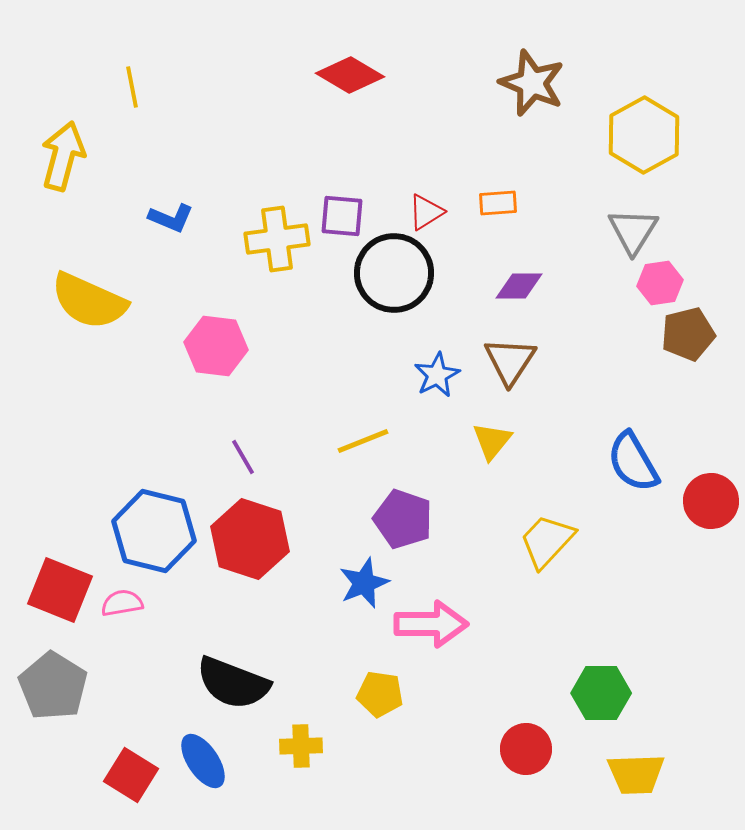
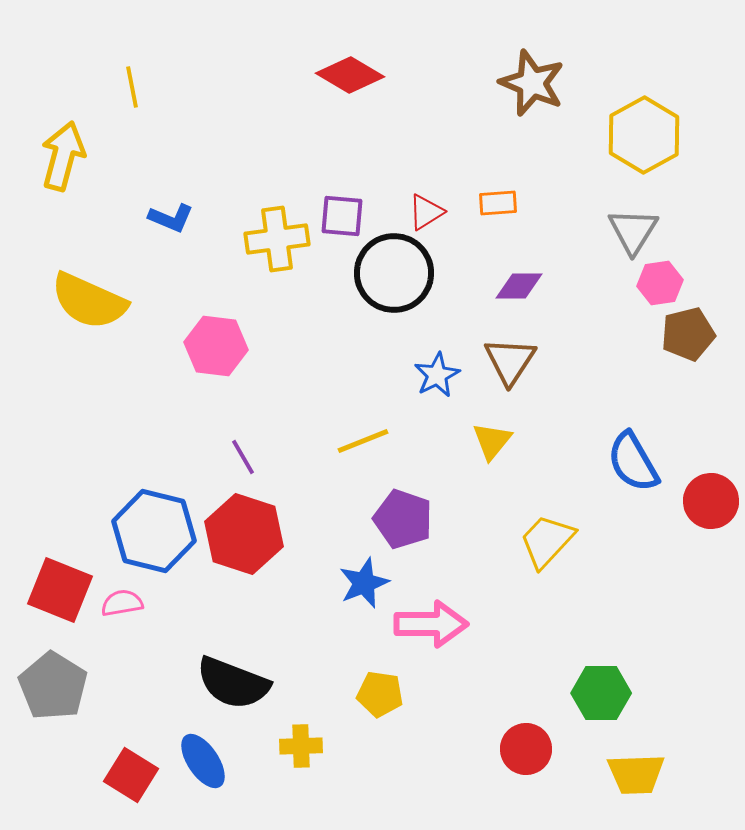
red hexagon at (250, 539): moved 6 px left, 5 px up
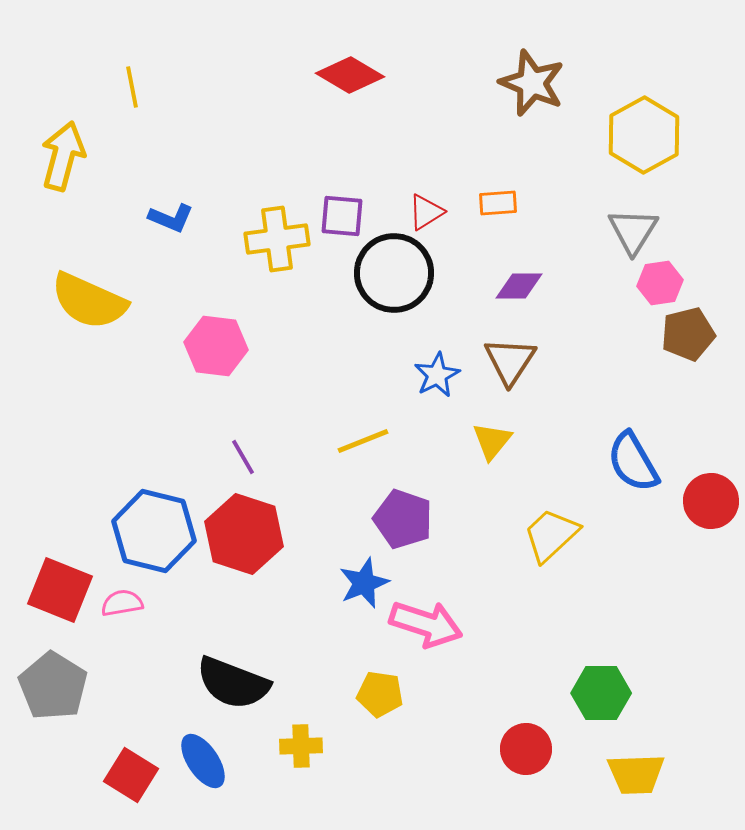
yellow trapezoid at (547, 541): moved 4 px right, 6 px up; rotated 4 degrees clockwise
pink arrow at (431, 624): moved 5 px left; rotated 18 degrees clockwise
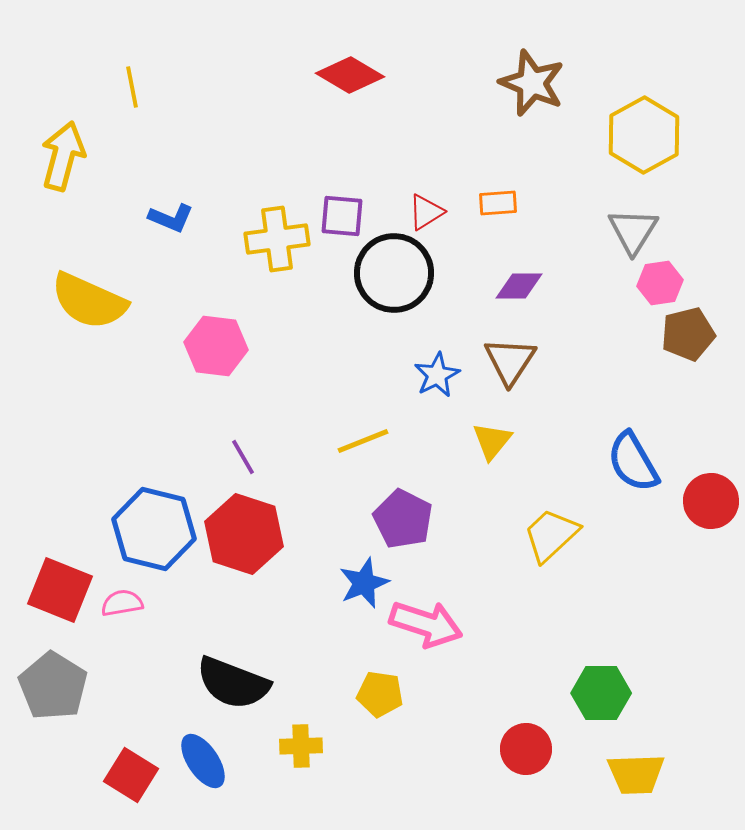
purple pentagon at (403, 519): rotated 8 degrees clockwise
blue hexagon at (154, 531): moved 2 px up
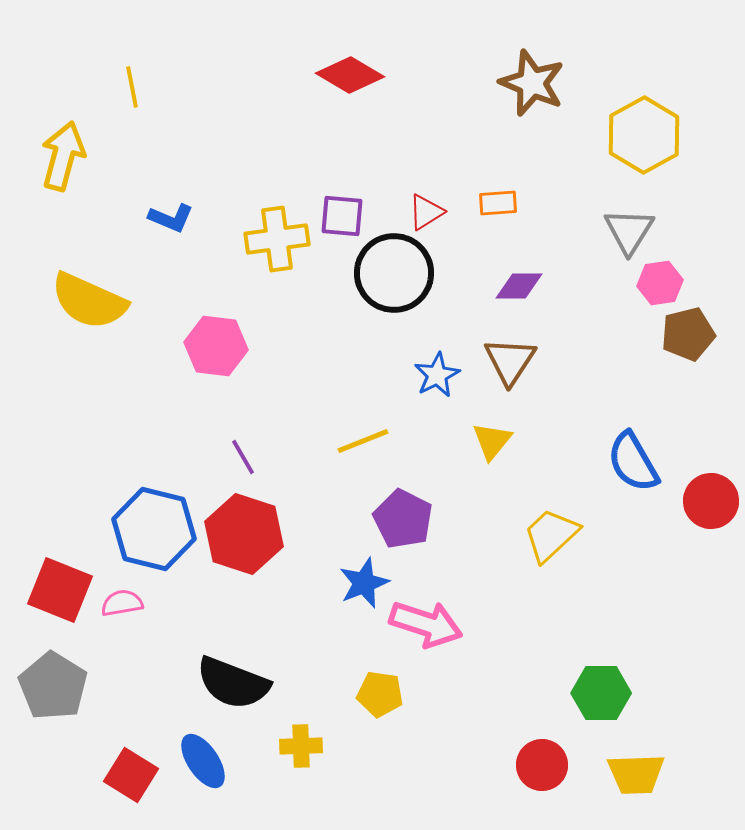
gray triangle at (633, 231): moved 4 px left
red circle at (526, 749): moved 16 px right, 16 px down
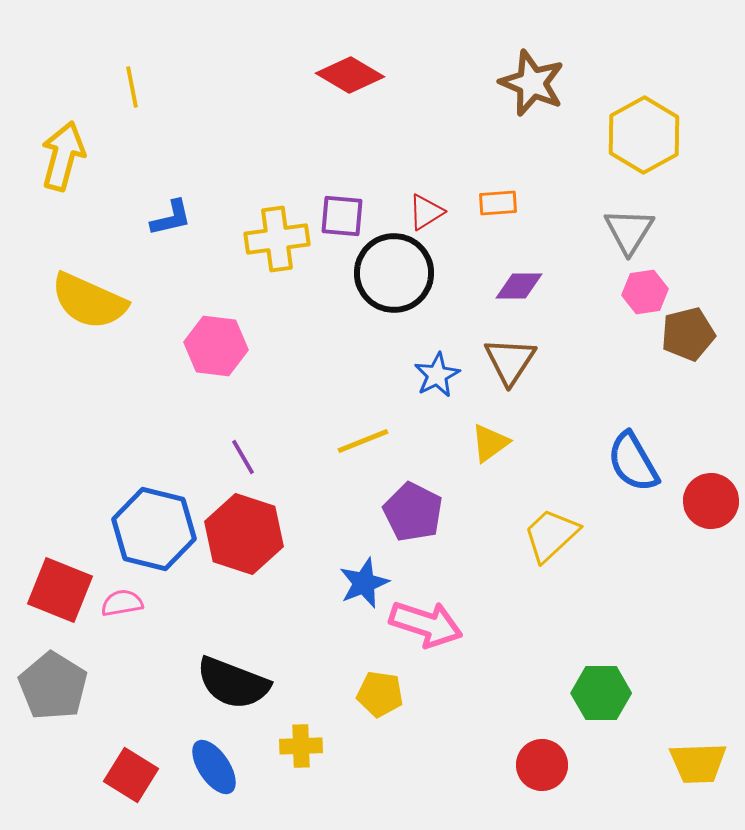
blue L-shape at (171, 218): rotated 36 degrees counterclockwise
pink hexagon at (660, 283): moved 15 px left, 9 px down
yellow triangle at (492, 441): moved 2 px left, 2 px down; rotated 15 degrees clockwise
purple pentagon at (403, 519): moved 10 px right, 7 px up
blue ellipse at (203, 761): moved 11 px right, 6 px down
yellow trapezoid at (636, 774): moved 62 px right, 11 px up
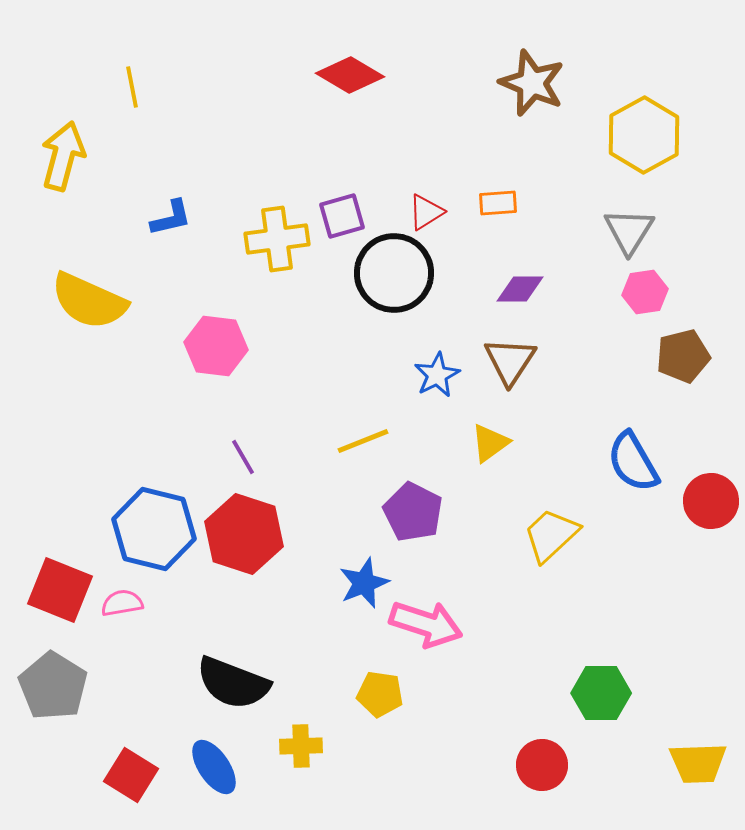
purple square at (342, 216): rotated 21 degrees counterclockwise
purple diamond at (519, 286): moved 1 px right, 3 px down
brown pentagon at (688, 334): moved 5 px left, 22 px down
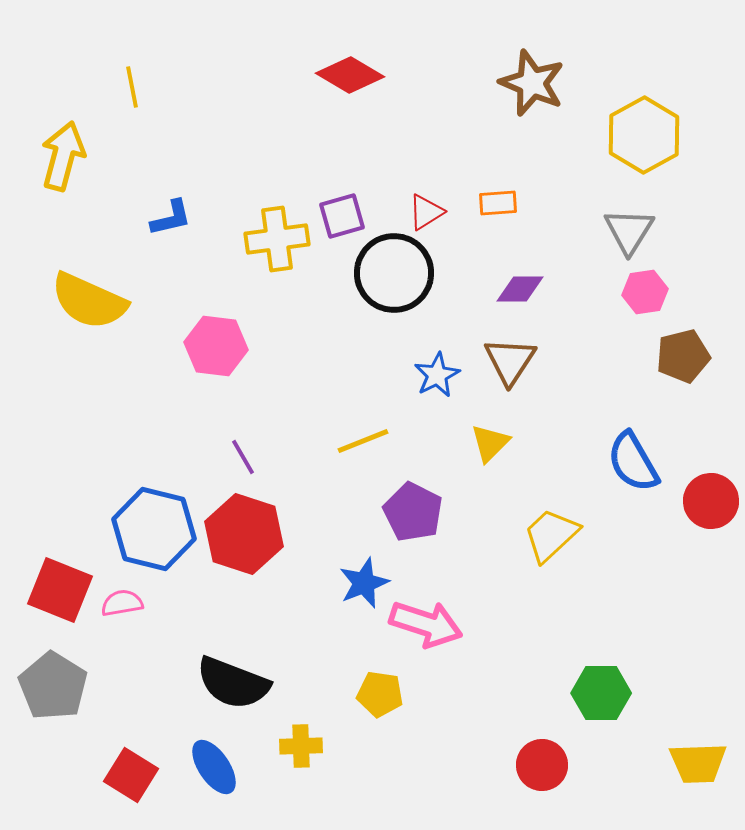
yellow triangle at (490, 443): rotated 9 degrees counterclockwise
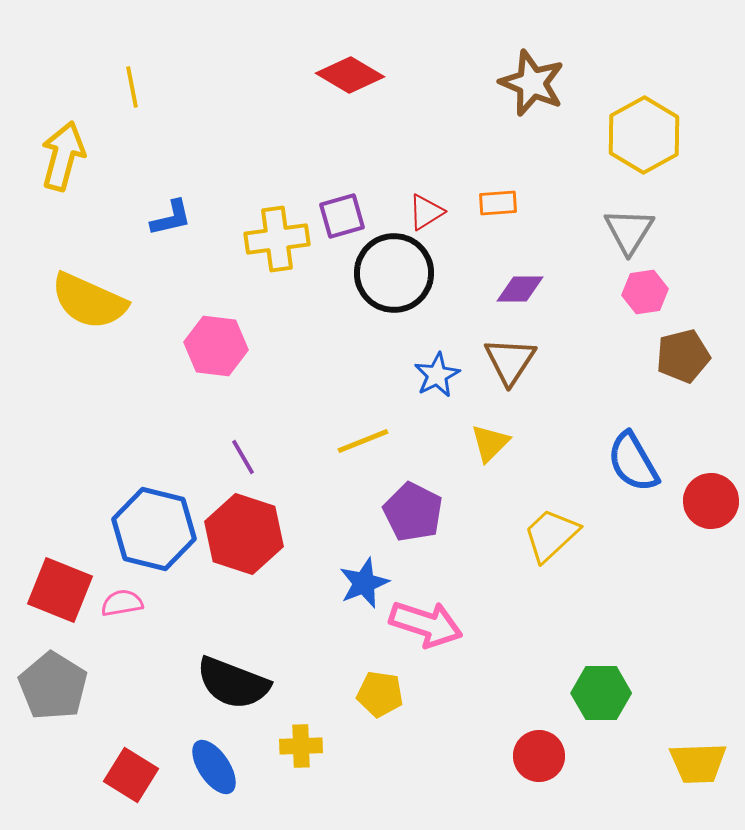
red circle at (542, 765): moved 3 px left, 9 px up
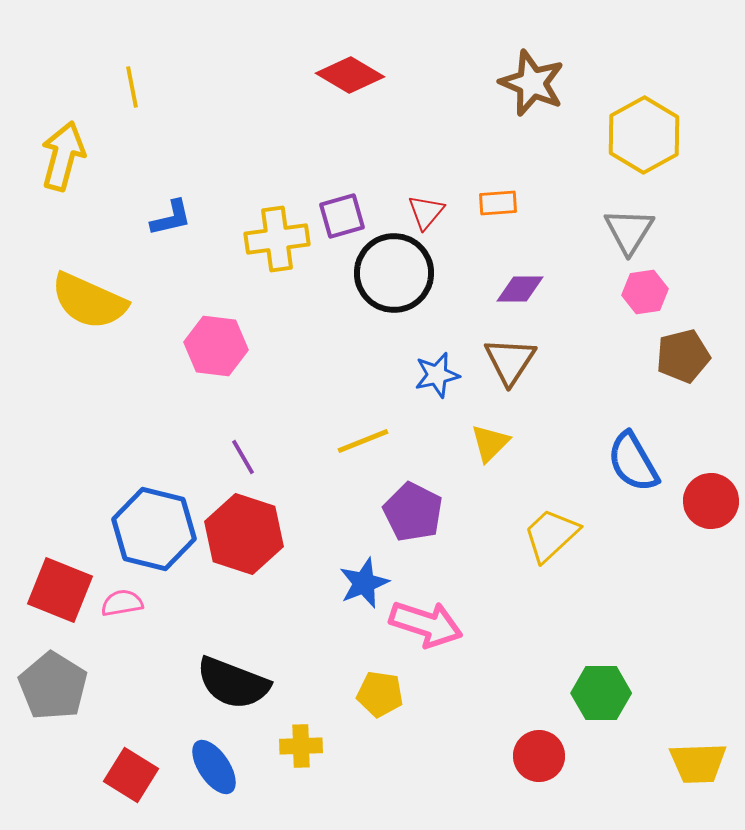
red triangle at (426, 212): rotated 18 degrees counterclockwise
blue star at (437, 375): rotated 15 degrees clockwise
